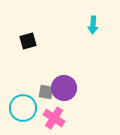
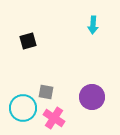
purple circle: moved 28 px right, 9 px down
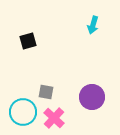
cyan arrow: rotated 12 degrees clockwise
cyan circle: moved 4 px down
pink cross: rotated 10 degrees clockwise
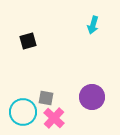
gray square: moved 6 px down
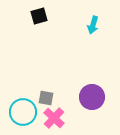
black square: moved 11 px right, 25 px up
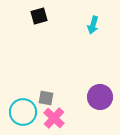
purple circle: moved 8 px right
